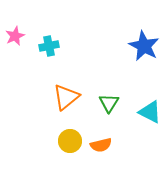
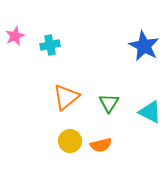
cyan cross: moved 1 px right, 1 px up
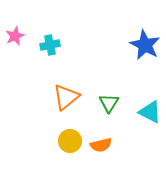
blue star: moved 1 px right, 1 px up
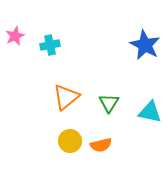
cyan triangle: rotated 15 degrees counterclockwise
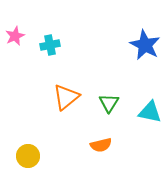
yellow circle: moved 42 px left, 15 px down
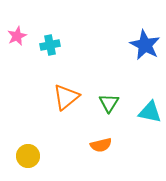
pink star: moved 2 px right
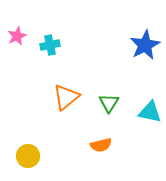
blue star: rotated 16 degrees clockwise
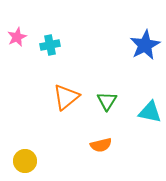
pink star: moved 1 px down
green triangle: moved 2 px left, 2 px up
yellow circle: moved 3 px left, 5 px down
